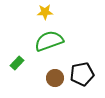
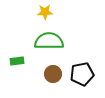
green semicircle: rotated 20 degrees clockwise
green rectangle: moved 2 px up; rotated 40 degrees clockwise
brown circle: moved 2 px left, 4 px up
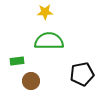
brown circle: moved 22 px left, 7 px down
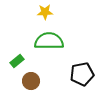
green rectangle: rotated 32 degrees counterclockwise
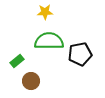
black pentagon: moved 2 px left, 20 px up
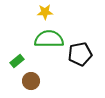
green semicircle: moved 2 px up
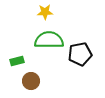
green semicircle: moved 1 px down
green rectangle: rotated 24 degrees clockwise
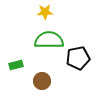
black pentagon: moved 2 px left, 4 px down
green rectangle: moved 1 px left, 4 px down
brown circle: moved 11 px right
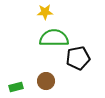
green semicircle: moved 5 px right, 2 px up
green rectangle: moved 22 px down
brown circle: moved 4 px right
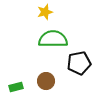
yellow star: rotated 14 degrees counterclockwise
green semicircle: moved 1 px left, 1 px down
black pentagon: moved 1 px right, 5 px down
